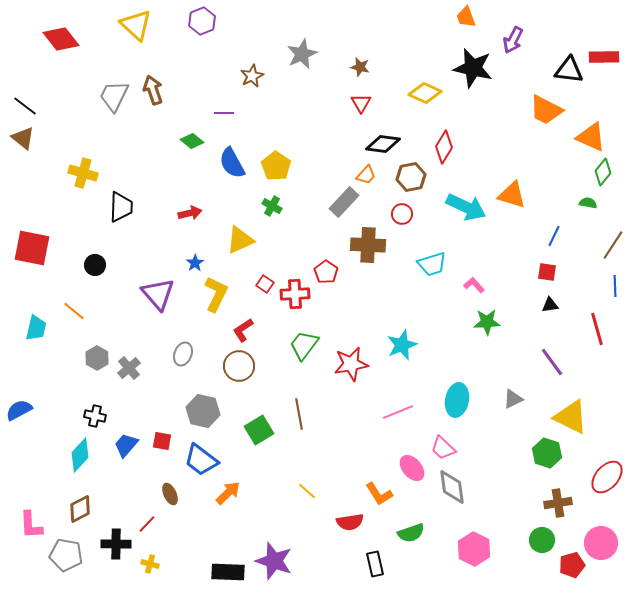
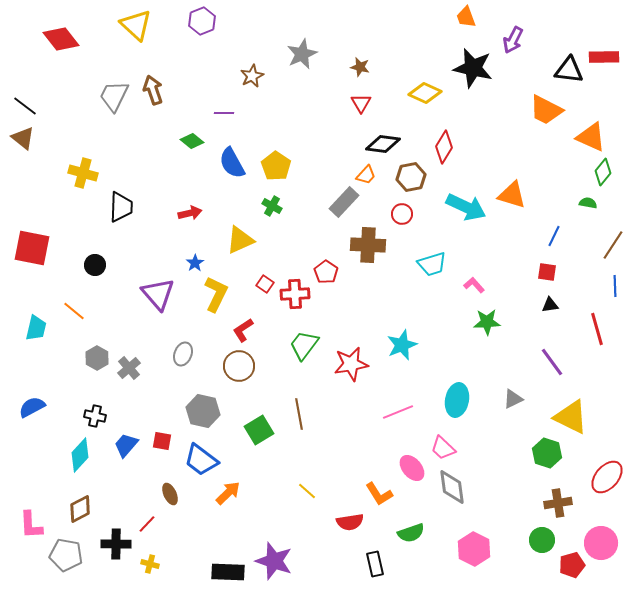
blue semicircle at (19, 410): moved 13 px right, 3 px up
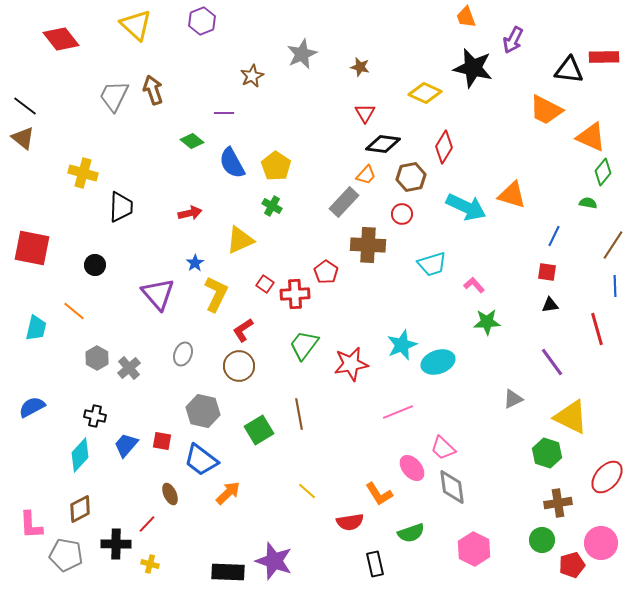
red triangle at (361, 103): moved 4 px right, 10 px down
cyan ellipse at (457, 400): moved 19 px left, 38 px up; rotated 60 degrees clockwise
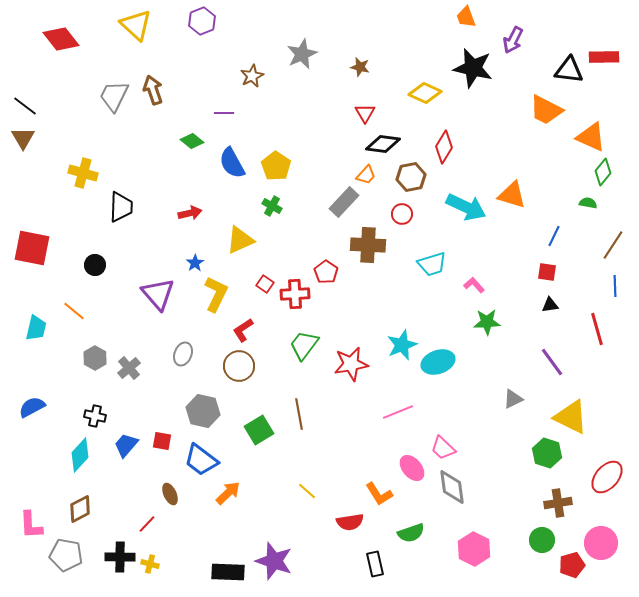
brown triangle at (23, 138): rotated 20 degrees clockwise
gray hexagon at (97, 358): moved 2 px left
black cross at (116, 544): moved 4 px right, 13 px down
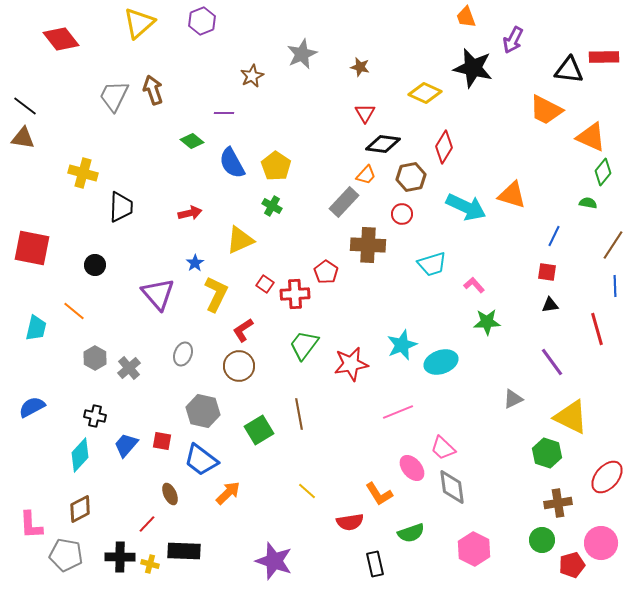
yellow triangle at (136, 25): moved 3 px right, 2 px up; rotated 36 degrees clockwise
brown triangle at (23, 138): rotated 50 degrees counterclockwise
cyan ellipse at (438, 362): moved 3 px right
black rectangle at (228, 572): moved 44 px left, 21 px up
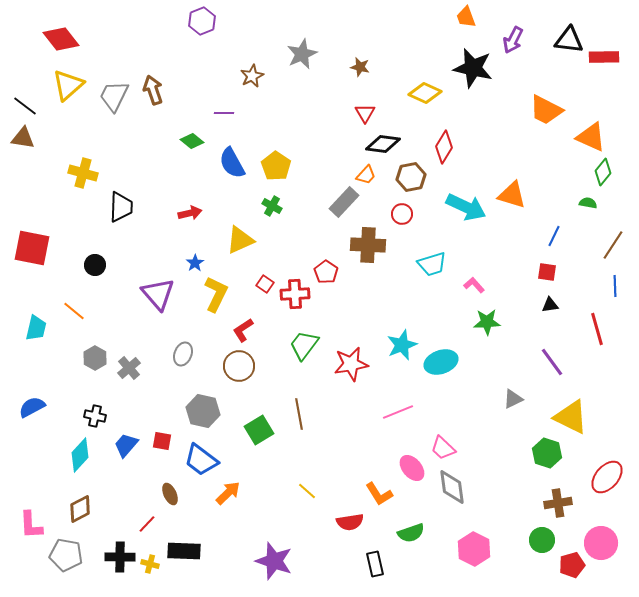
yellow triangle at (139, 23): moved 71 px left, 62 px down
black triangle at (569, 70): moved 30 px up
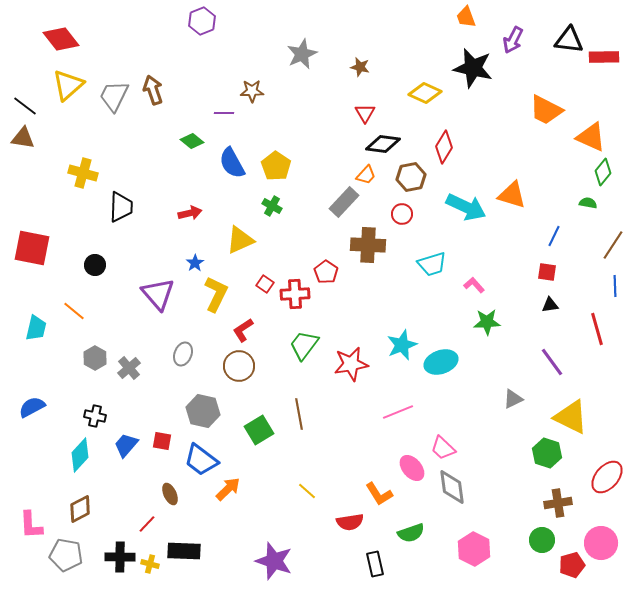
brown star at (252, 76): moved 15 px down; rotated 25 degrees clockwise
orange arrow at (228, 493): moved 4 px up
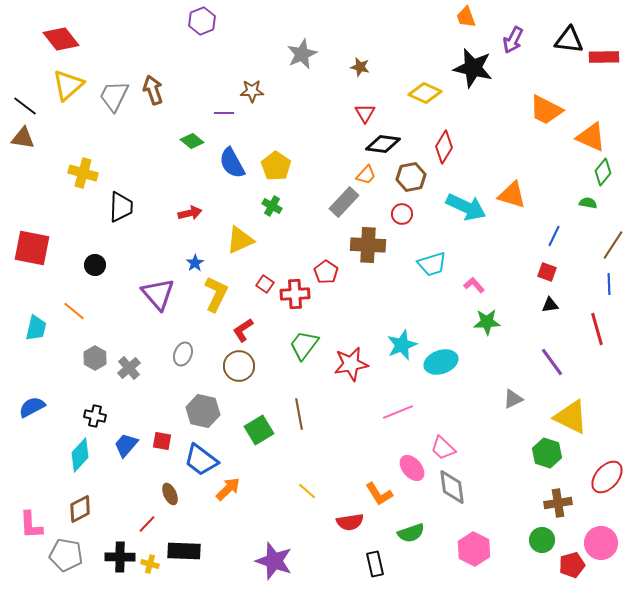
red square at (547, 272): rotated 12 degrees clockwise
blue line at (615, 286): moved 6 px left, 2 px up
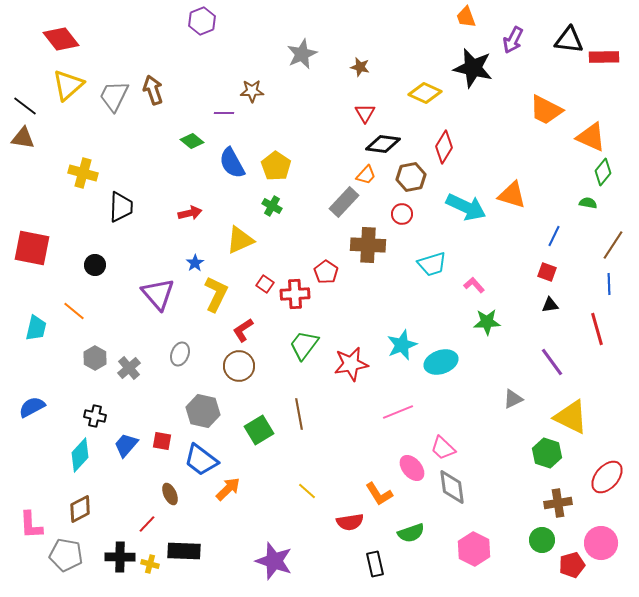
gray ellipse at (183, 354): moved 3 px left
